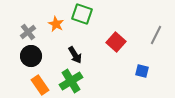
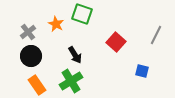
orange rectangle: moved 3 px left
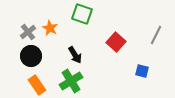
orange star: moved 6 px left, 4 px down
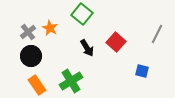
green square: rotated 20 degrees clockwise
gray line: moved 1 px right, 1 px up
black arrow: moved 12 px right, 7 px up
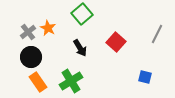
green square: rotated 10 degrees clockwise
orange star: moved 2 px left
black arrow: moved 7 px left
black circle: moved 1 px down
blue square: moved 3 px right, 6 px down
orange rectangle: moved 1 px right, 3 px up
